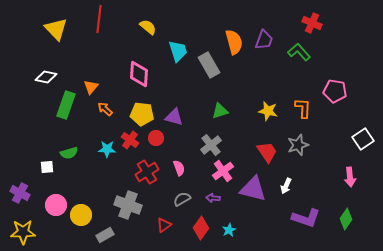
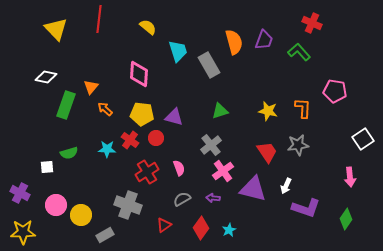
gray star at (298, 145): rotated 10 degrees clockwise
purple L-shape at (306, 218): moved 10 px up
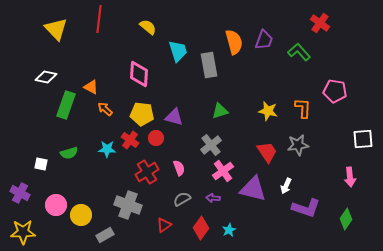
red cross at (312, 23): moved 8 px right; rotated 12 degrees clockwise
gray rectangle at (209, 65): rotated 20 degrees clockwise
orange triangle at (91, 87): rotated 42 degrees counterclockwise
white square at (363, 139): rotated 30 degrees clockwise
white square at (47, 167): moved 6 px left, 3 px up; rotated 16 degrees clockwise
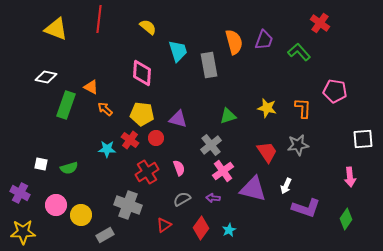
yellow triangle at (56, 29): rotated 25 degrees counterclockwise
pink diamond at (139, 74): moved 3 px right, 1 px up
green triangle at (220, 111): moved 8 px right, 5 px down
yellow star at (268, 111): moved 1 px left, 3 px up
purple triangle at (174, 117): moved 4 px right, 2 px down
green semicircle at (69, 153): moved 15 px down
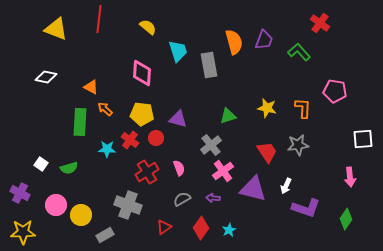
green rectangle at (66, 105): moved 14 px right, 17 px down; rotated 16 degrees counterclockwise
white square at (41, 164): rotated 24 degrees clockwise
red triangle at (164, 225): moved 2 px down
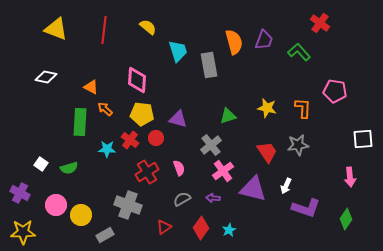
red line at (99, 19): moved 5 px right, 11 px down
pink diamond at (142, 73): moved 5 px left, 7 px down
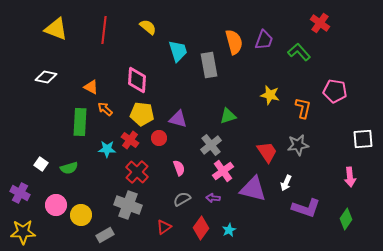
yellow star at (267, 108): moved 3 px right, 13 px up
orange L-shape at (303, 108): rotated 10 degrees clockwise
red circle at (156, 138): moved 3 px right
red cross at (147, 172): moved 10 px left; rotated 15 degrees counterclockwise
white arrow at (286, 186): moved 3 px up
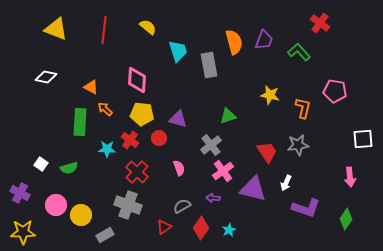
gray semicircle at (182, 199): moved 7 px down
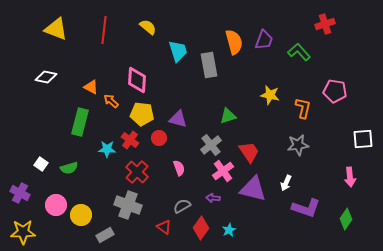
red cross at (320, 23): moved 5 px right, 1 px down; rotated 36 degrees clockwise
orange arrow at (105, 109): moved 6 px right, 8 px up
green rectangle at (80, 122): rotated 12 degrees clockwise
red trapezoid at (267, 152): moved 18 px left
red triangle at (164, 227): rotated 49 degrees counterclockwise
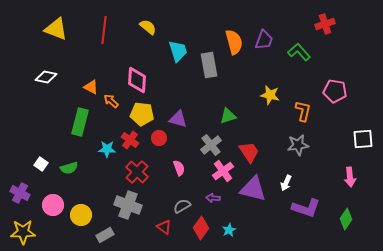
orange L-shape at (303, 108): moved 3 px down
pink circle at (56, 205): moved 3 px left
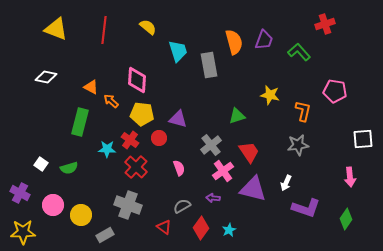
green triangle at (228, 116): moved 9 px right
red cross at (137, 172): moved 1 px left, 5 px up
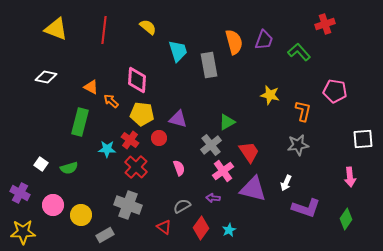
green triangle at (237, 116): moved 10 px left, 6 px down; rotated 12 degrees counterclockwise
